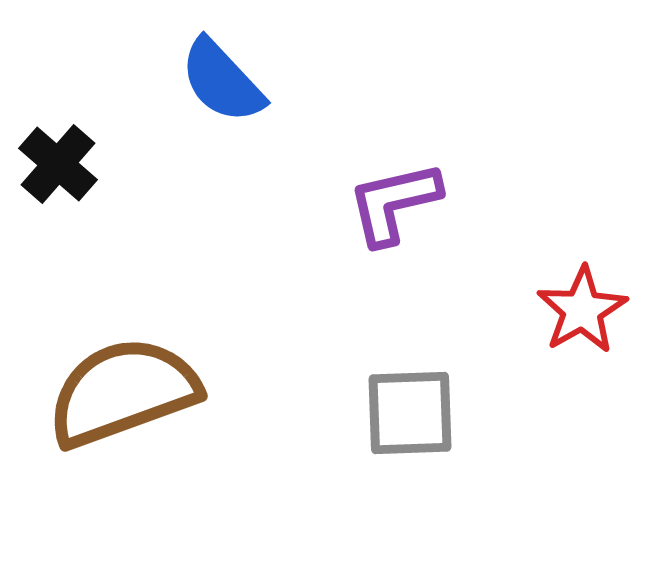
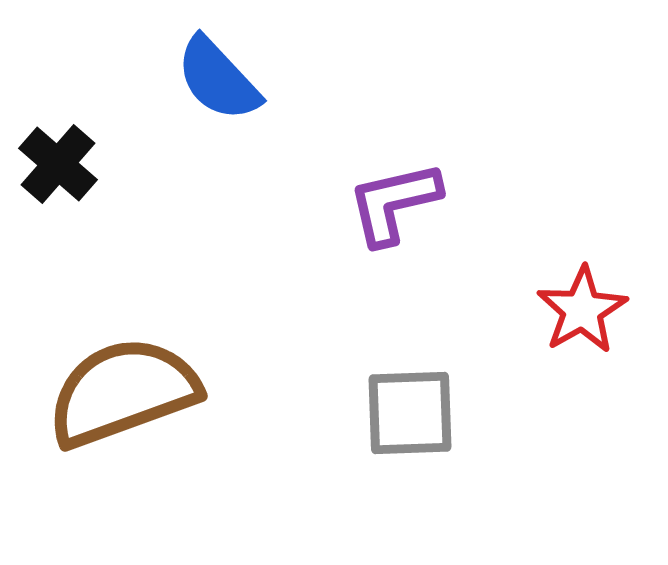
blue semicircle: moved 4 px left, 2 px up
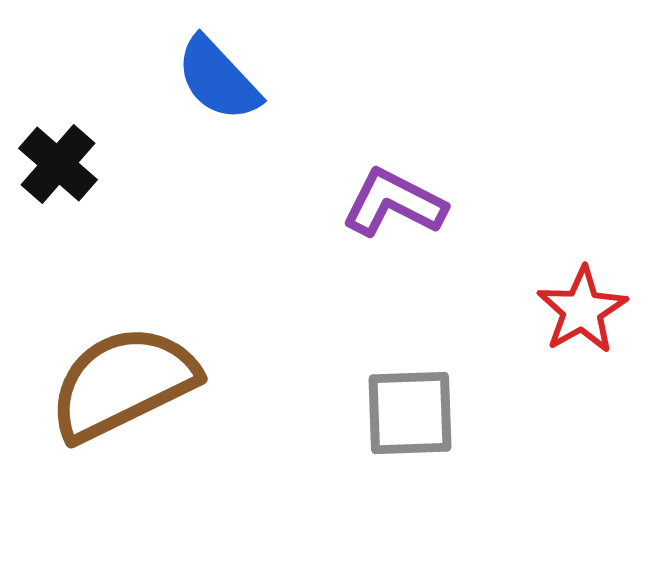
purple L-shape: rotated 40 degrees clockwise
brown semicircle: moved 9 px up; rotated 6 degrees counterclockwise
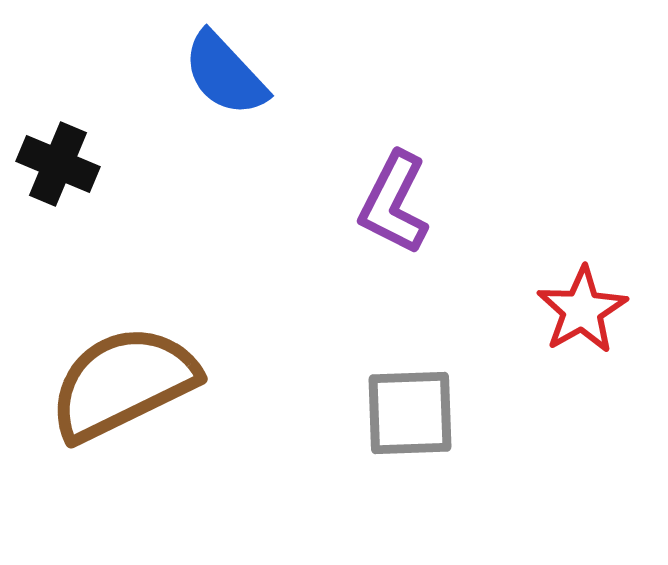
blue semicircle: moved 7 px right, 5 px up
black cross: rotated 18 degrees counterclockwise
purple L-shape: rotated 90 degrees counterclockwise
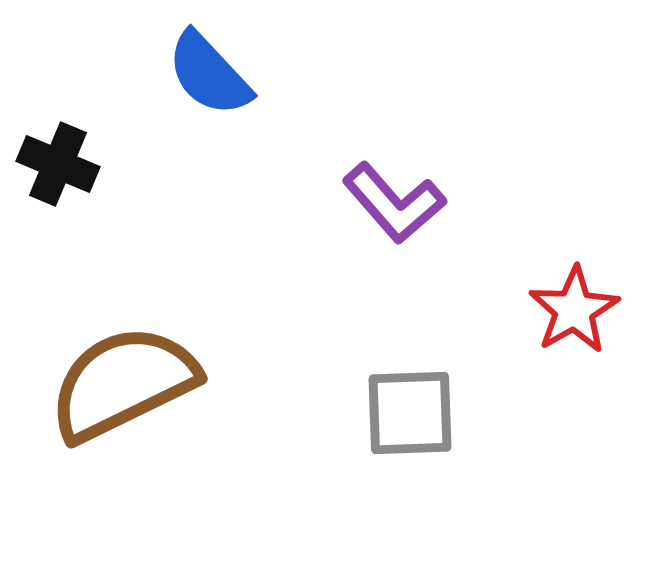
blue semicircle: moved 16 px left
purple L-shape: rotated 68 degrees counterclockwise
red star: moved 8 px left
